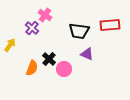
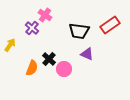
red rectangle: rotated 30 degrees counterclockwise
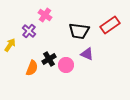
purple cross: moved 3 px left, 3 px down
black cross: rotated 16 degrees clockwise
pink circle: moved 2 px right, 4 px up
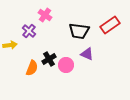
yellow arrow: rotated 48 degrees clockwise
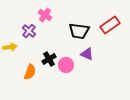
yellow arrow: moved 2 px down
orange semicircle: moved 2 px left, 4 px down
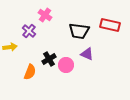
red rectangle: rotated 48 degrees clockwise
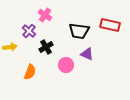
black cross: moved 3 px left, 12 px up
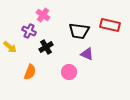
pink cross: moved 2 px left
purple cross: rotated 16 degrees counterclockwise
yellow arrow: rotated 48 degrees clockwise
pink circle: moved 3 px right, 7 px down
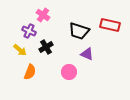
black trapezoid: rotated 10 degrees clockwise
yellow arrow: moved 10 px right, 3 px down
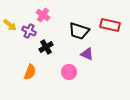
yellow arrow: moved 10 px left, 25 px up
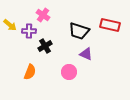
purple cross: rotated 24 degrees counterclockwise
black cross: moved 1 px left, 1 px up
purple triangle: moved 1 px left
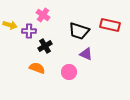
yellow arrow: rotated 24 degrees counterclockwise
orange semicircle: moved 7 px right, 4 px up; rotated 91 degrees counterclockwise
